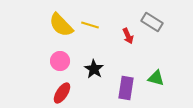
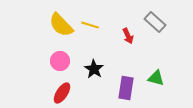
gray rectangle: moved 3 px right; rotated 10 degrees clockwise
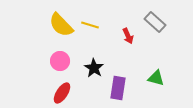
black star: moved 1 px up
purple rectangle: moved 8 px left
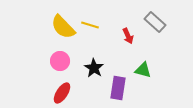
yellow semicircle: moved 2 px right, 2 px down
green triangle: moved 13 px left, 8 px up
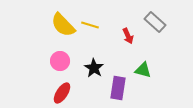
yellow semicircle: moved 2 px up
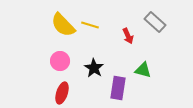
red ellipse: rotated 15 degrees counterclockwise
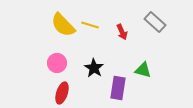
red arrow: moved 6 px left, 4 px up
pink circle: moved 3 px left, 2 px down
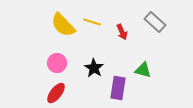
yellow line: moved 2 px right, 3 px up
red ellipse: moved 6 px left; rotated 20 degrees clockwise
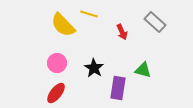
yellow line: moved 3 px left, 8 px up
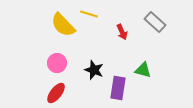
black star: moved 2 px down; rotated 12 degrees counterclockwise
